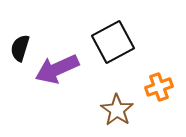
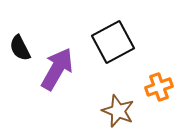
black semicircle: rotated 44 degrees counterclockwise
purple arrow: rotated 144 degrees clockwise
brown star: moved 1 px right, 1 px down; rotated 12 degrees counterclockwise
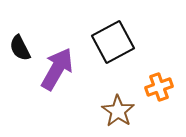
brown star: rotated 12 degrees clockwise
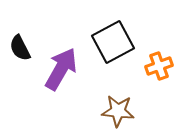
purple arrow: moved 4 px right
orange cross: moved 21 px up
brown star: rotated 28 degrees counterclockwise
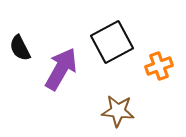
black square: moved 1 px left
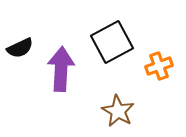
black semicircle: rotated 88 degrees counterclockwise
purple arrow: rotated 27 degrees counterclockwise
brown star: rotated 24 degrees clockwise
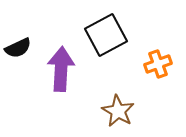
black square: moved 6 px left, 7 px up
black semicircle: moved 2 px left
orange cross: moved 1 px left, 2 px up
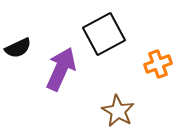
black square: moved 2 px left, 1 px up
purple arrow: rotated 21 degrees clockwise
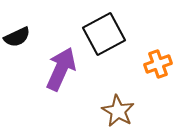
black semicircle: moved 1 px left, 11 px up
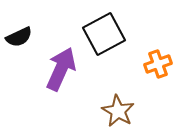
black semicircle: moved 2 px right
